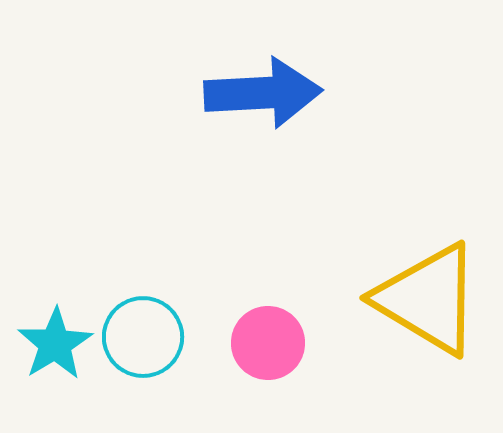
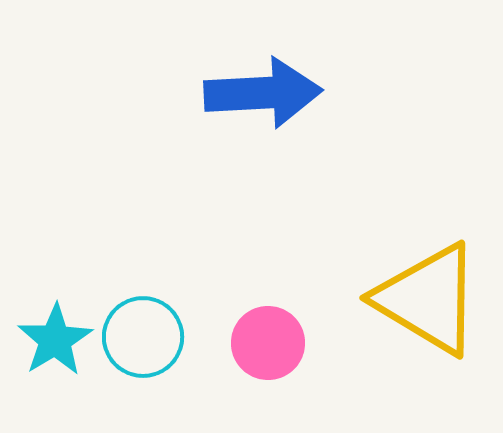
cyan star: moved 4 px up
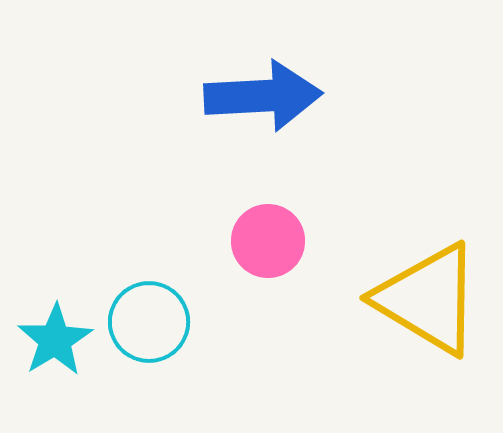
blue arrow: moved 3 px down
cyan circle: moved 6 px right, 15 px up
pink circle: moved 102 px up
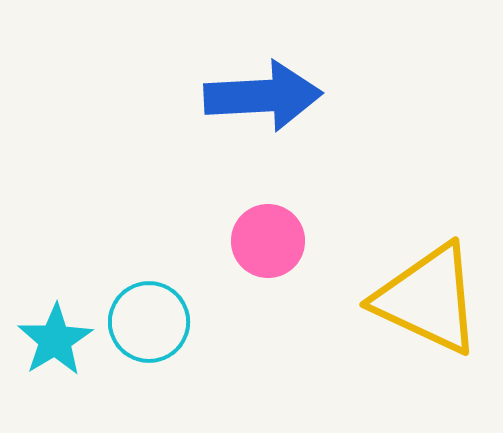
yellow triangle: rotated 6 degrees counterclockwise
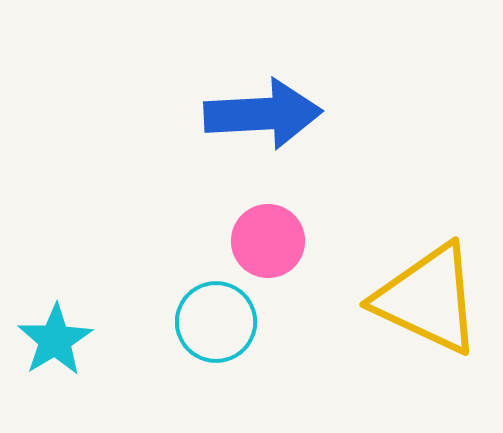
blue arrow: moved 18 px down
cyan circle: moved 67 px right
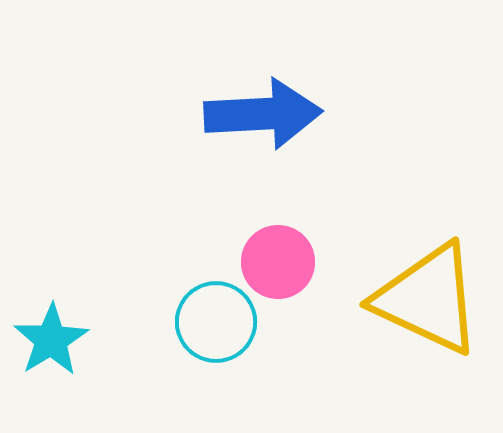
pink circle: moved 10 px right, 21 px down
cyan star: moved 4 px left
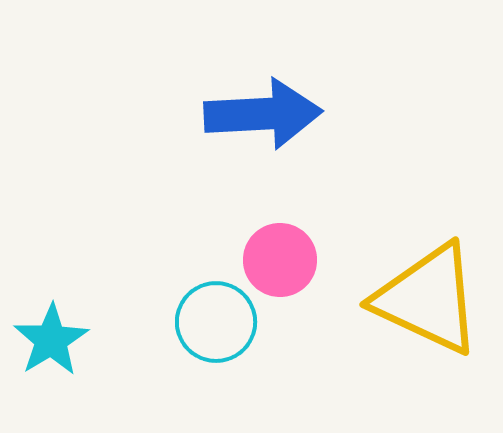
pink circle: moved 2 px right, 2 px up
